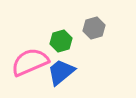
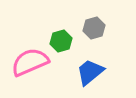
blue trapezoid: moved 29 px right
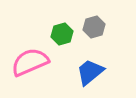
gray hexagon: moved 1 px up
green hexagon: moved 1 px right, 7 px up
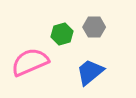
gray hexagon: rotated 15 degrees clockwise
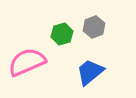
gray hexagon: rotated 20 degrees counterclockwise
pink semicircle: moved 3 px left
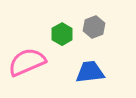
green hexagon: rotated 15 degrees counterclockwise
blue trapezoid: rotated 32 degrees clockwise
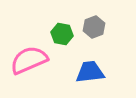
green hexagon: rotated 20 degrees counterclockwise
pink semicircle: moved 2 px right, 2 px up
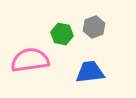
pink semicircle: moved 1 px right; rotated 15 degrees clockwise
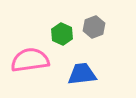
green hexagon: rotated 15 degrees clockwise
blue trapezoid: moved 8 px left, 2 px down
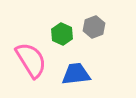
pink semicircle: moved 1 px right; rotated 66 degrees clockwise
blue trapezoid: moved 6 px left
